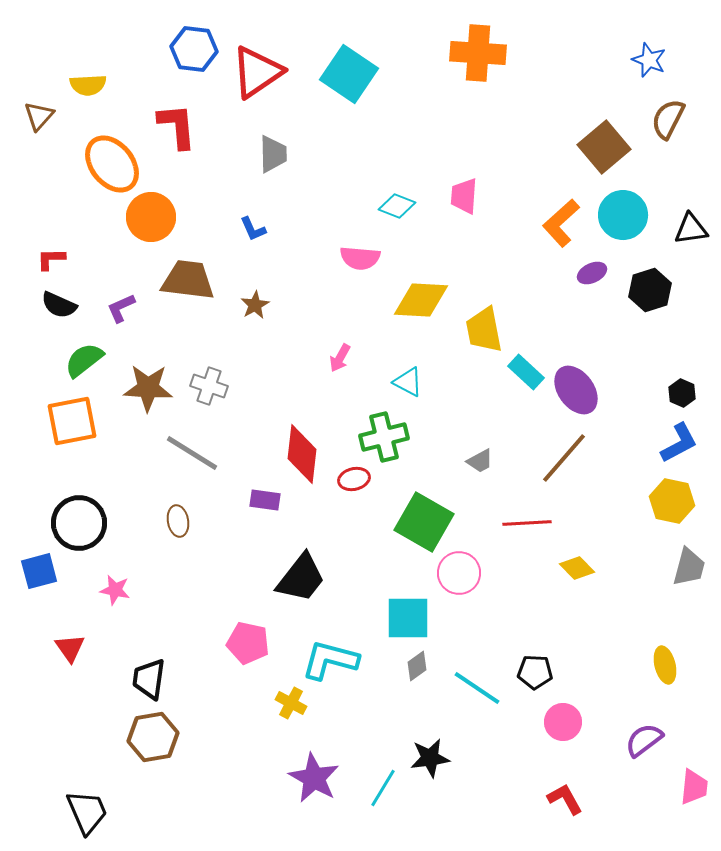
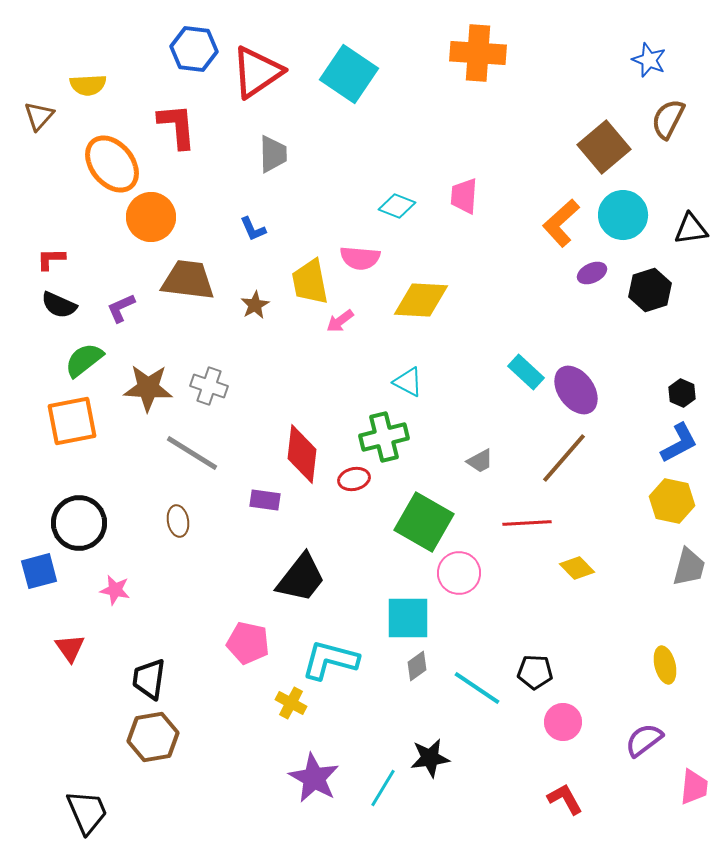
yellow trapezoid at (484, 330): moved 174 px left, 48 px up
pink arrow at (340, 358): moved 37 px up; rotated 24 degrees clockwise
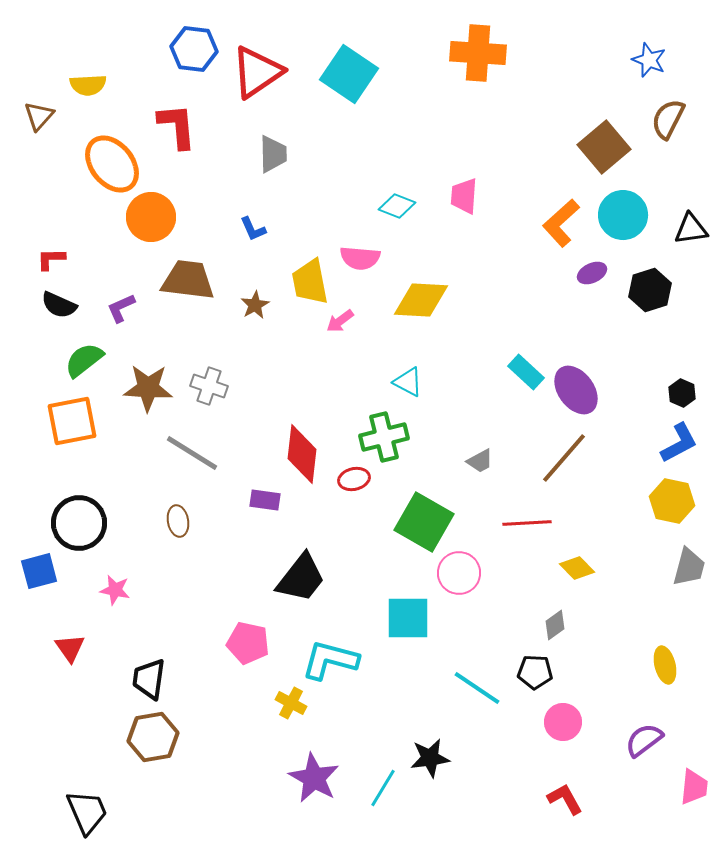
gray diamond at (417, 666): moved 138 px right, 41 px up
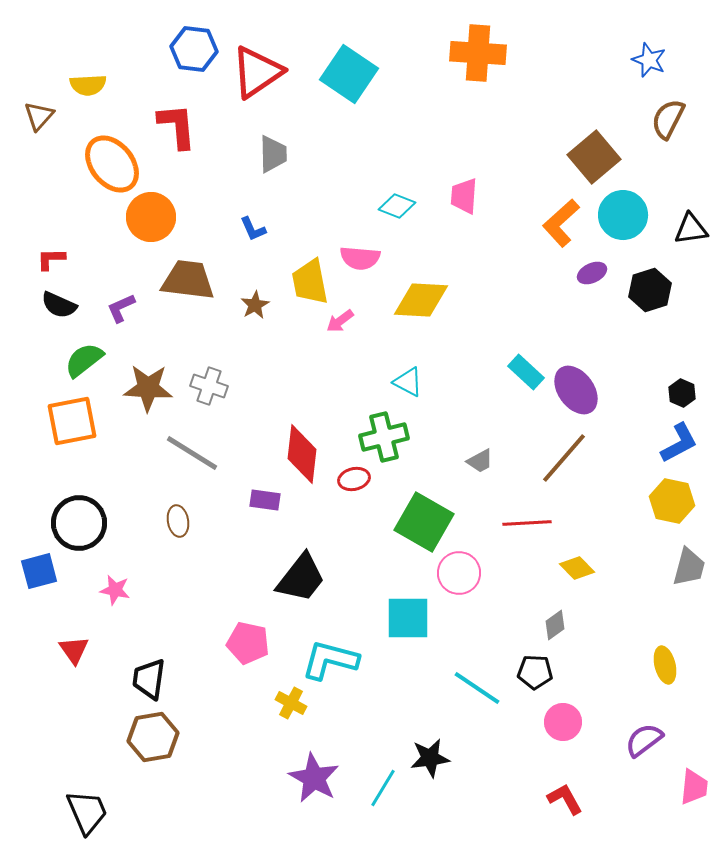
brown square at (604, 147): moved 10 px left, 10 px down
red triangle at (70, 648): moved 4 px right, 2 px down
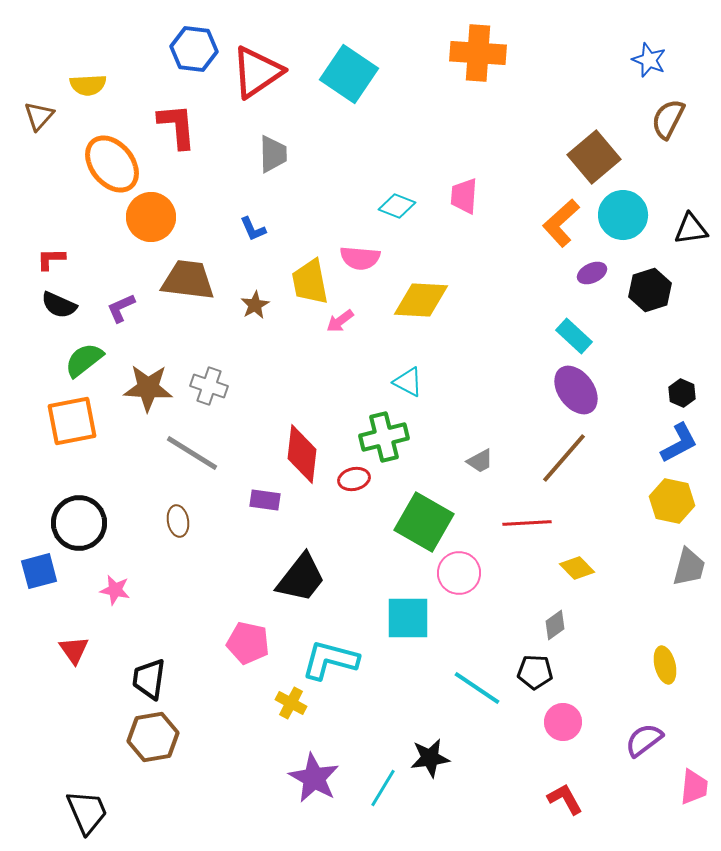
cyan rectangle at (526, 372): moved 48 px right, 36 px up
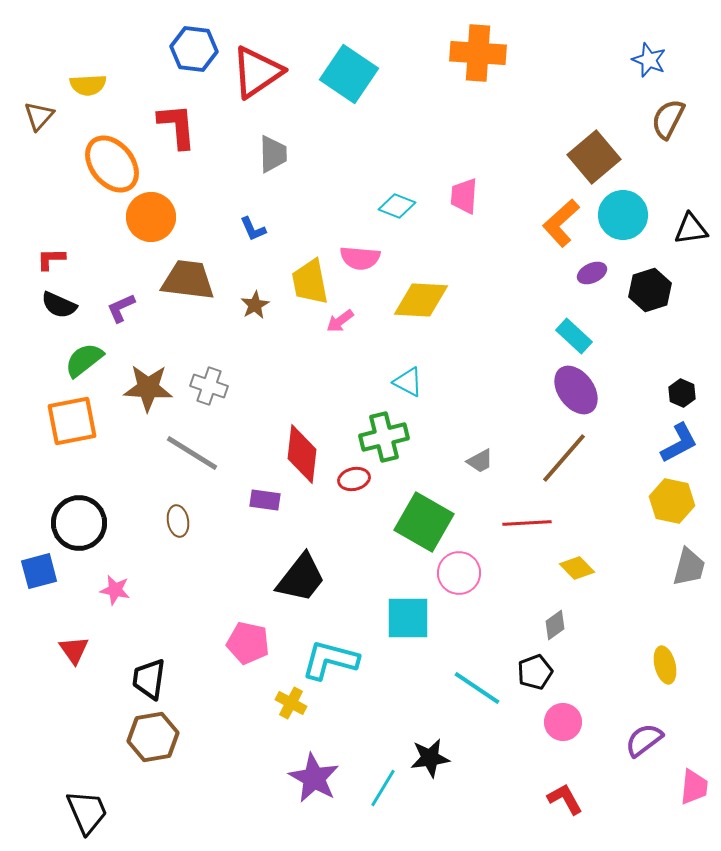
black pentagon at (535, 672): rotated 24 degrees counterclockwise
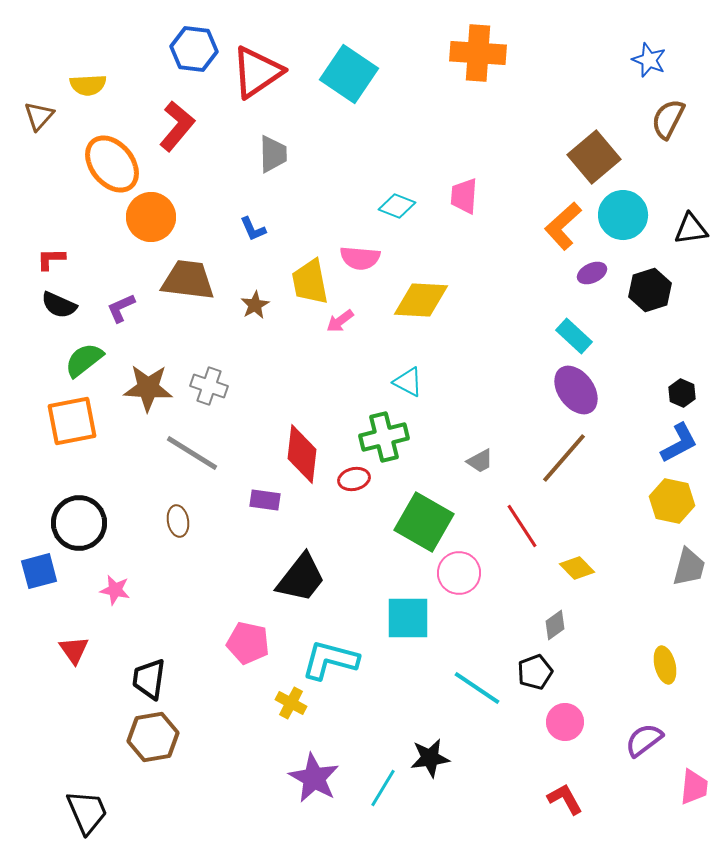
red L-shape at (177, 126): rotated 45 degrees clockwise
orange L-shape at (561, 223): moved 2 px right, 3 px down
red line at (527, 523): moved 5 px left, 3 px down; rotated 60 degrees clockwise
pink circle at (563, 722): moved 2 px right
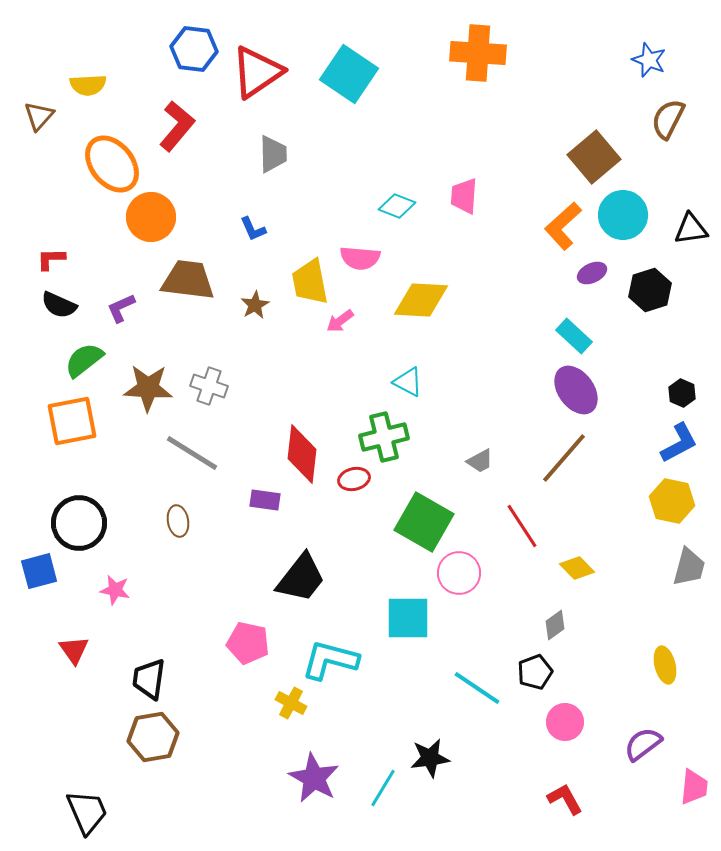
purple semicircle at (644, 740): moved 1 px left, 4 px down
